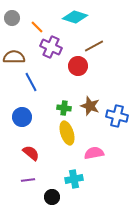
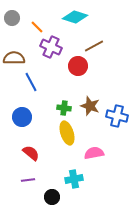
brown semicircle: moved 1 px down
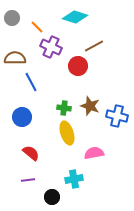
brown semicircle: moved 1 px right
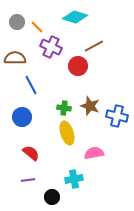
gray circle: moved 5 px right, 4 px down
blue line: moved 3 px down
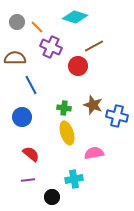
brown star: moved 3 px right, 1 px up
red semicircle: moved 1 px down
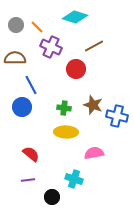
gray circle: moved 1 px left, 3 px down
red circle: moved 2 px left, 3 px down
blue circle: moved 10 px up
yellow ellipse: moved 1 px left, 1 px up; rotated 70 degrees counterclockwise
cyan cross: rotated 30 degrees clockwise
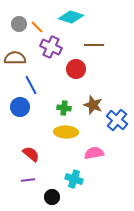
cyan diamond: moved 4 px left
gray circle: moved 3 px right, 1 px up
brown line: moved 1 px up; rotated 30 degrees clockwise
blue circle: moved 2 px left
blue cross: moved 4 px down; rotated 25 degrees clockwise
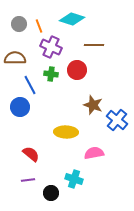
cyan diamond: moved 1 px right, 2 px down
orange line: moved 2 px right, 1 px up; rotated 24 degrees clockwise
red circle: moved 1 px right, 1 px down
blue line: moved 1 px left
green cross: moved 13 px left, 34 px up
black circle: moved 1 px left, 4 px up
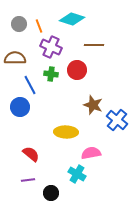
pink semicircle: moved 3 px left
cyan cross: moved 3 px right, 5 px up; rotated 12 degrees clockwise
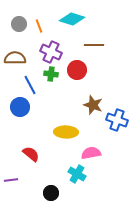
purple cross: moved 5 px down
blue cross: rotated 20 degrees counterclockwise
purple line: moved 17 px left
